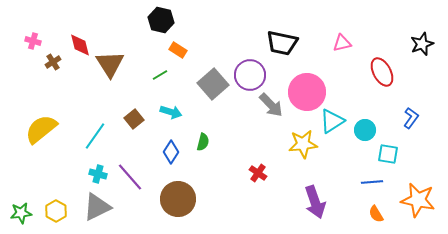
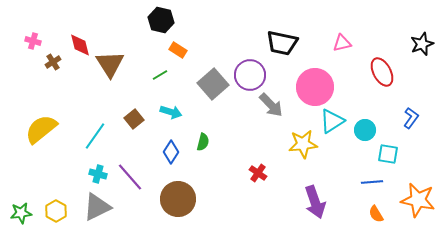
pink circle: moved 8 px right, 5 px up
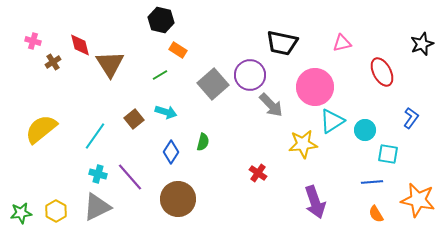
cyan arrow: moved 5 px left
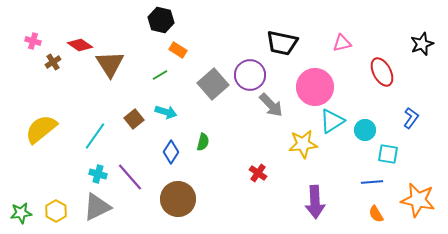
red diamond: rotated 40 degrees counterclockwise
purple arrow: rotated 16 degrees clockwise
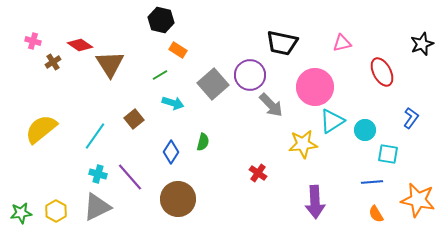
cyan arrow: moved 7 px right, 9 px up
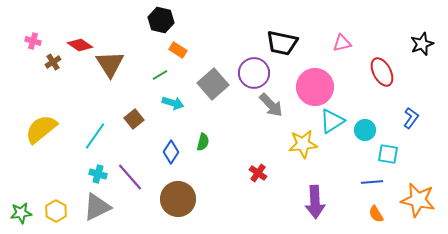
purple circle: moved 4 px right, 2 px up
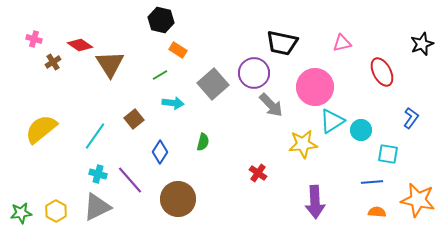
pink cross: moved 1 px right, 2 px up
cyan arrow: rotated 10 degrees counterclockwise
cyan circle: moved 4 px left
blue diamond: moved 11 px left
purple line: moved 3 px down
orange semicircle: moved 1 px right, 2 px up; rotated 126 degrees clockwise
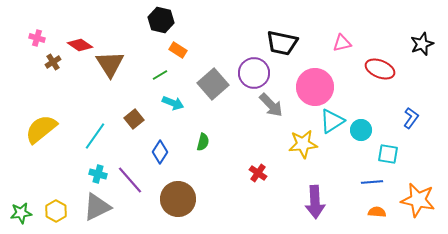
pink cross: moved 3 px right, 1 px up
red ellipse: moved 2 px left, 3 px up; rotated 40 degrees counterclockwise
cyan arrow: rotated 15 degrees clockwise
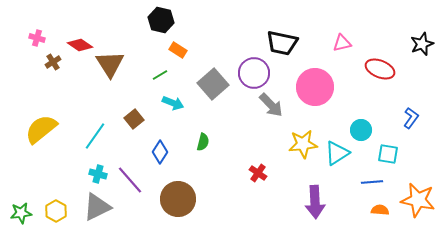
cyan triangle: moved 5 px right, 32 px down
orange semicircle: moved 3 px right, 2 px up
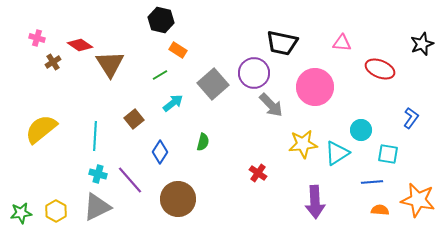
pink triangle: rotated 18 degrees clockwise
cyan arrow: rotated 60 degrees counterclockwise
cyan line: rotated 32 degrees counterclockwise
